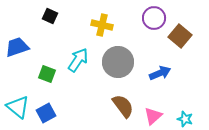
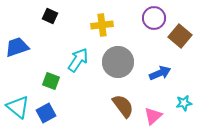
yellow cross: rotated 20 degrees counterclockwise
green square: moved 4 px right, 7 px down
cyan star: moved 1 px left, 16 px up; rotated 28 degrees counterclockwise
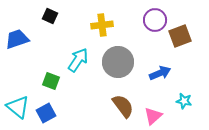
purple circle: moved 1 px right, 2 px down
brown square: rotated 30 degrees clockwise
blue trapezoid: moved 8 px up
cyan star: moved 2 px up; rotated 21 degrees clockwise
